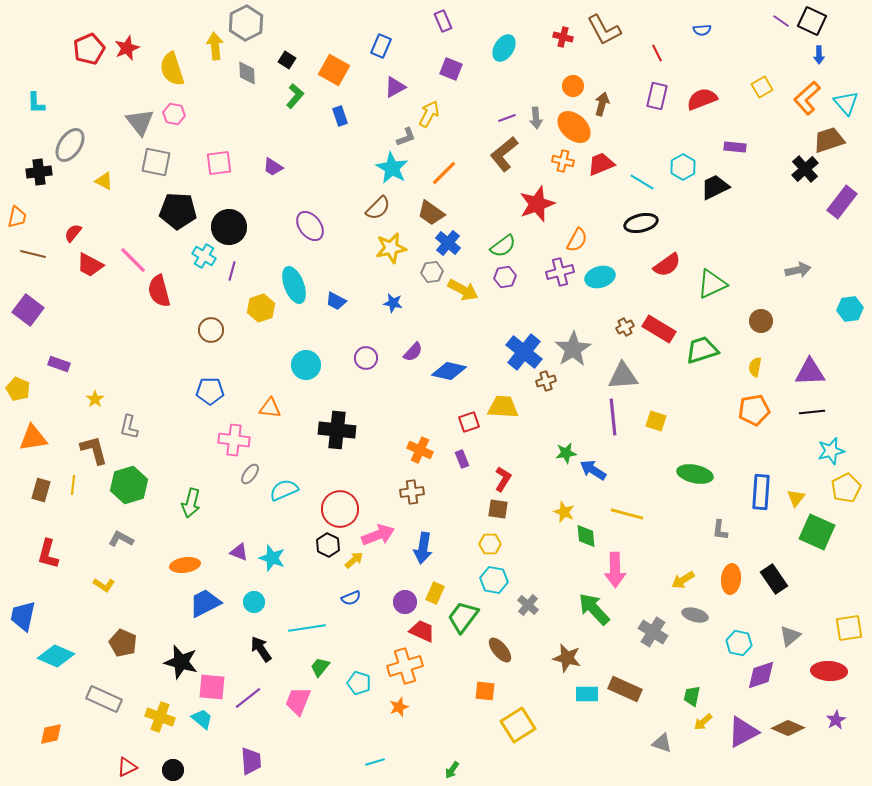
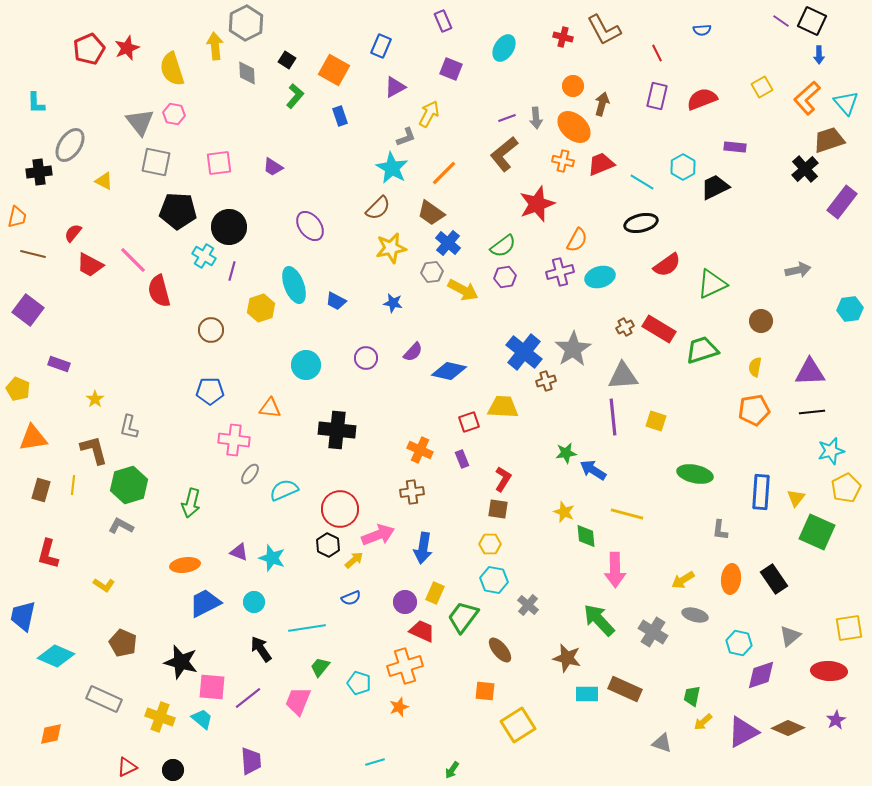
gray L-shape at (121, 539): moved 13 px up
green arrow at (594, 609): moved 5 px right, 11 px down
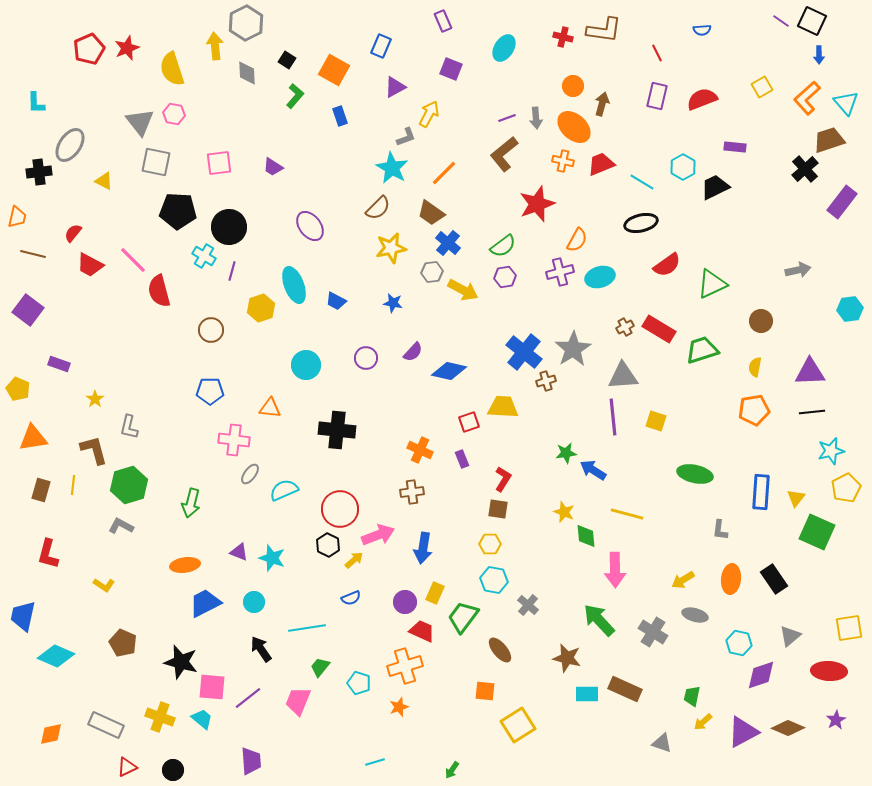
brown L-shape at (604, 30): rotated 54 degrees counterclockwise
gray rectangle at (104, 699): moved 2 px right, 26 px down
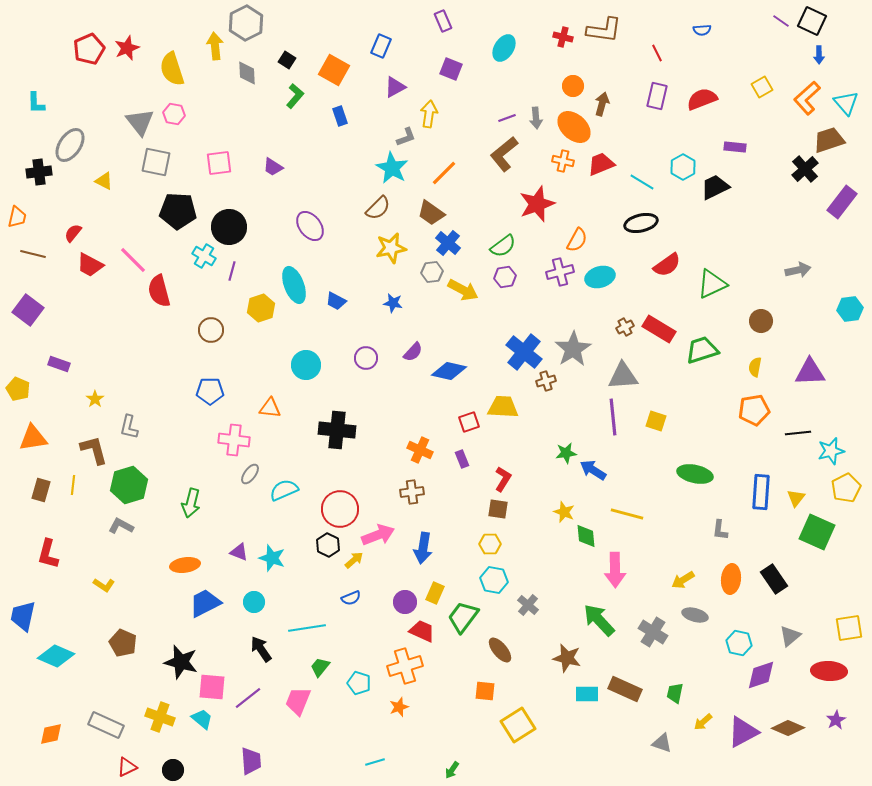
yellow arrow at (429, 114): rotated 20 degrees counterclockwise
black line at (812, 412): moved 14 px left, 21 px down
green trapezoid at (692, 696): moved 17 px left, 3 px up
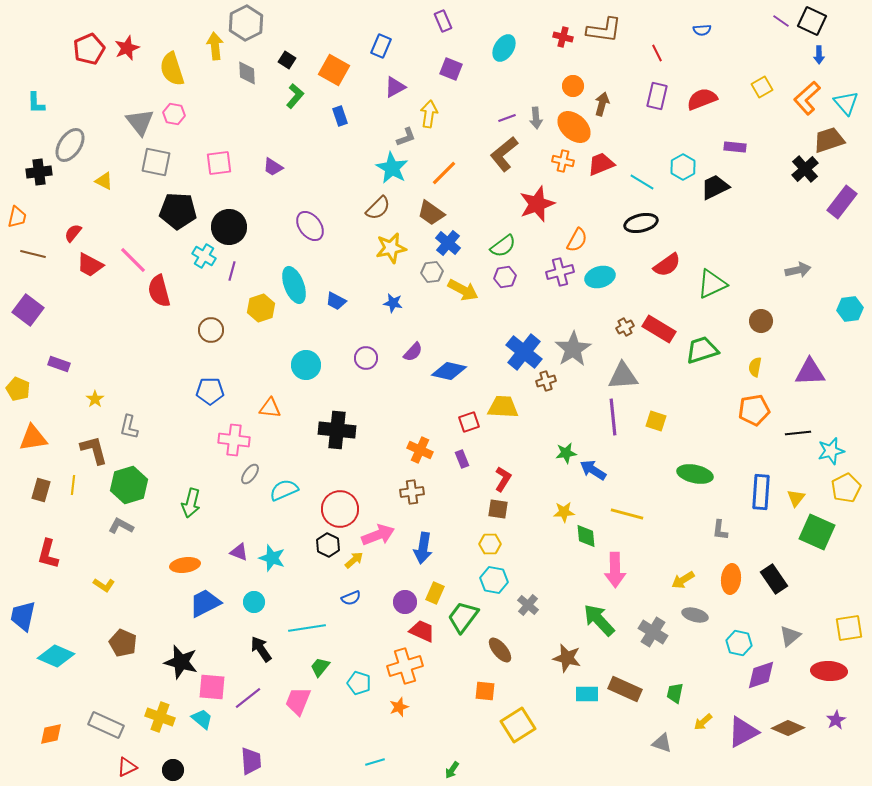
yellow star at (564, 512): rotated 25 degrees counterclockwise
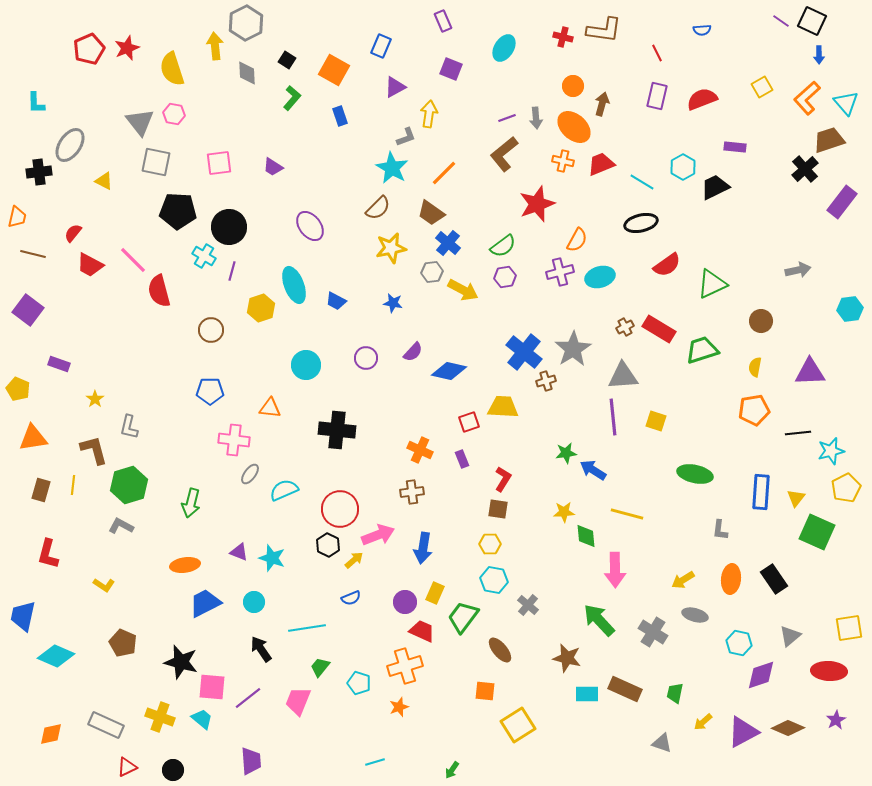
green L-shape at (295, 96): moved 3 px left, 2 px down
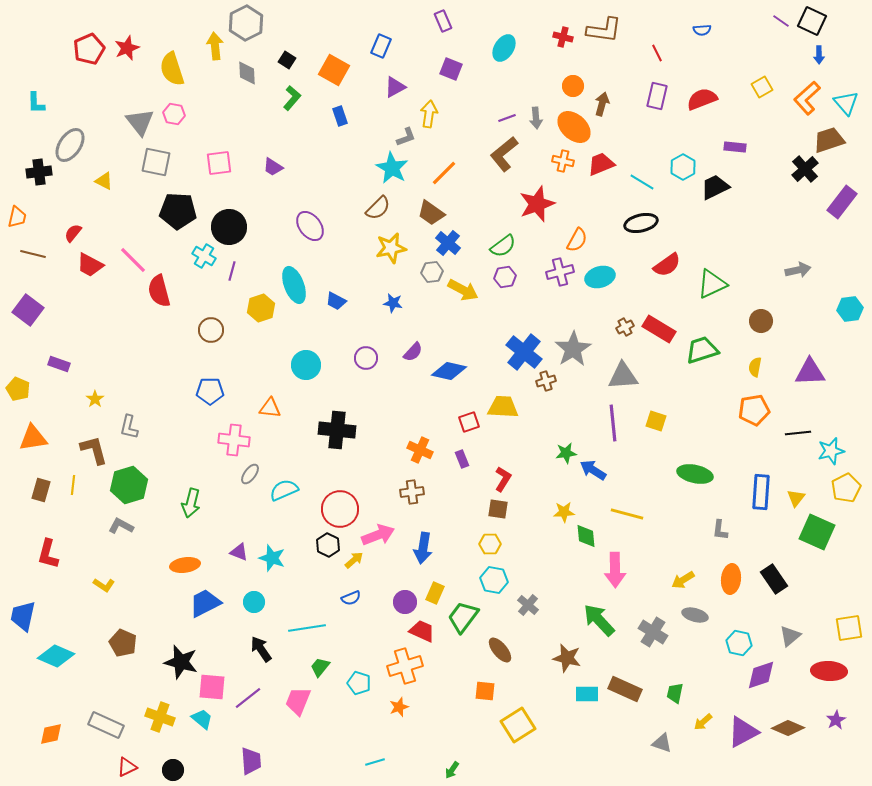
purple line at (613, 417): moved 6 px down
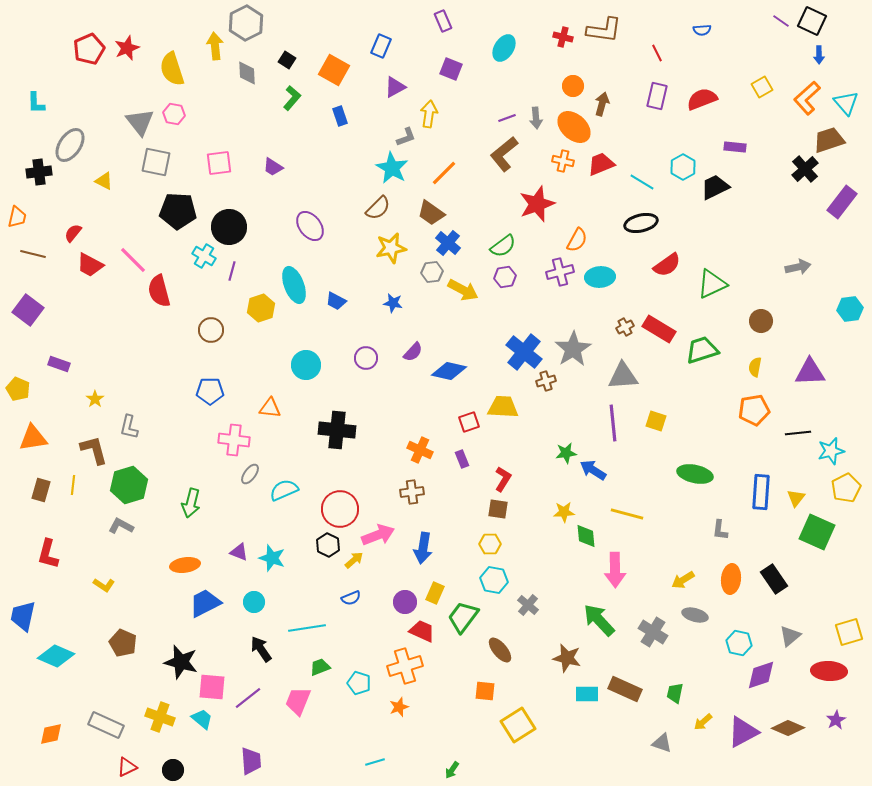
gray arrow at (798, 270): moved 3 px up
cyan ellipse at (600, 277): rotated 12 degrees clockwise
yellow square at (849, 628): moved 4 px down; rotated 8 degrees counterclockwise
green trapezoid at (320, 667): rotated 30 degrees clockwise
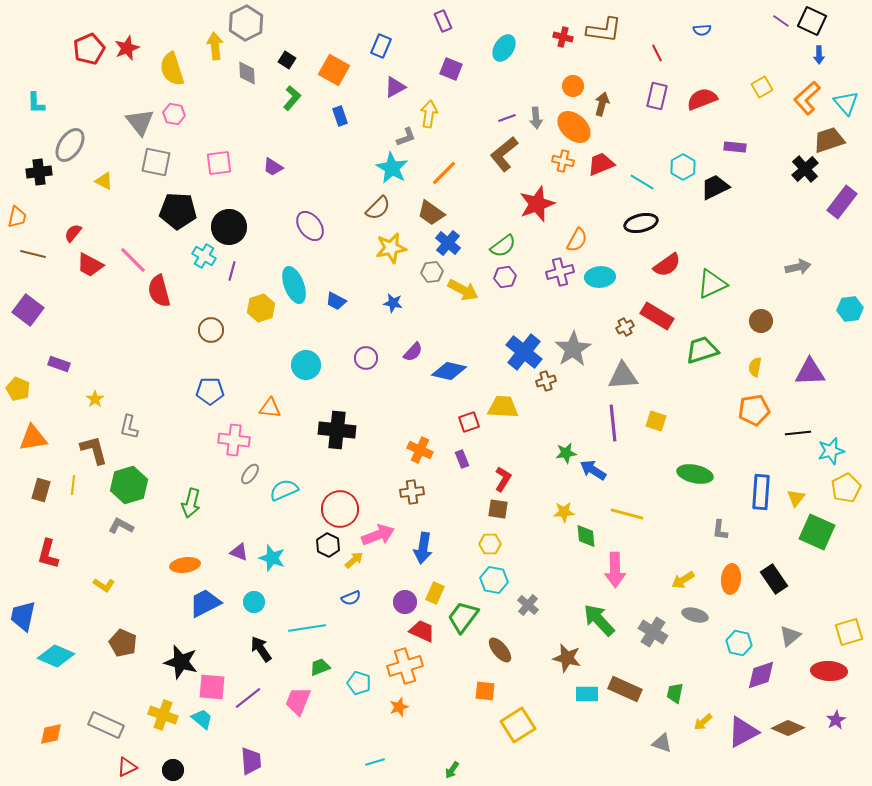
red rectangle at (659, 329): moved 2 px left, 13 px up
yellow cross at (160, 717): moved 3 px right, 2 px up
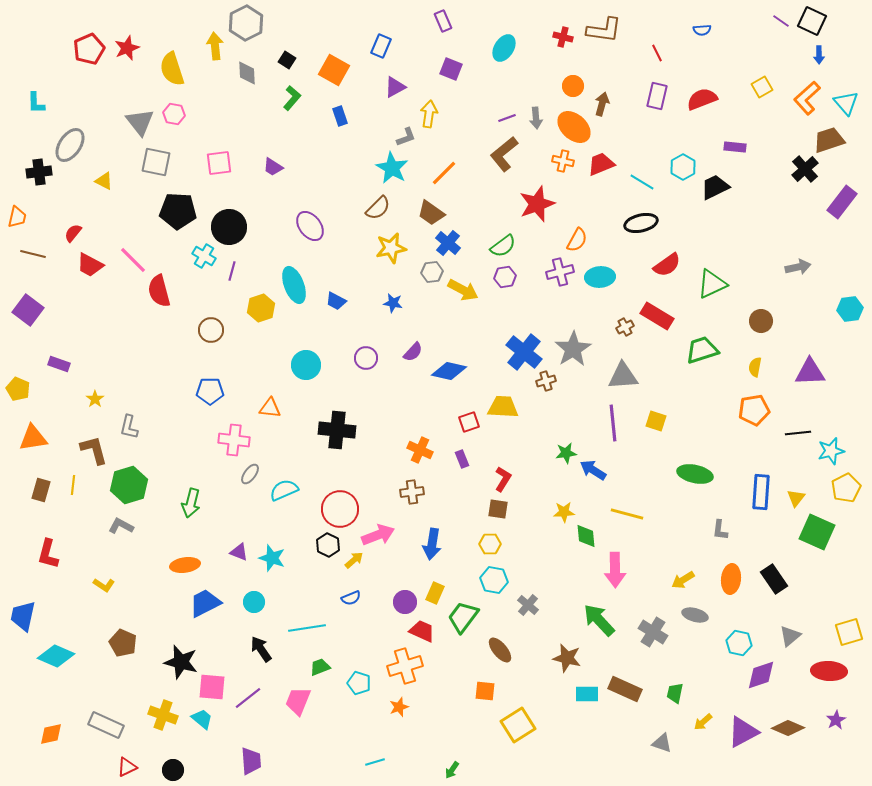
blue arrow at (423, 548): moved 9 px right, 4 px up
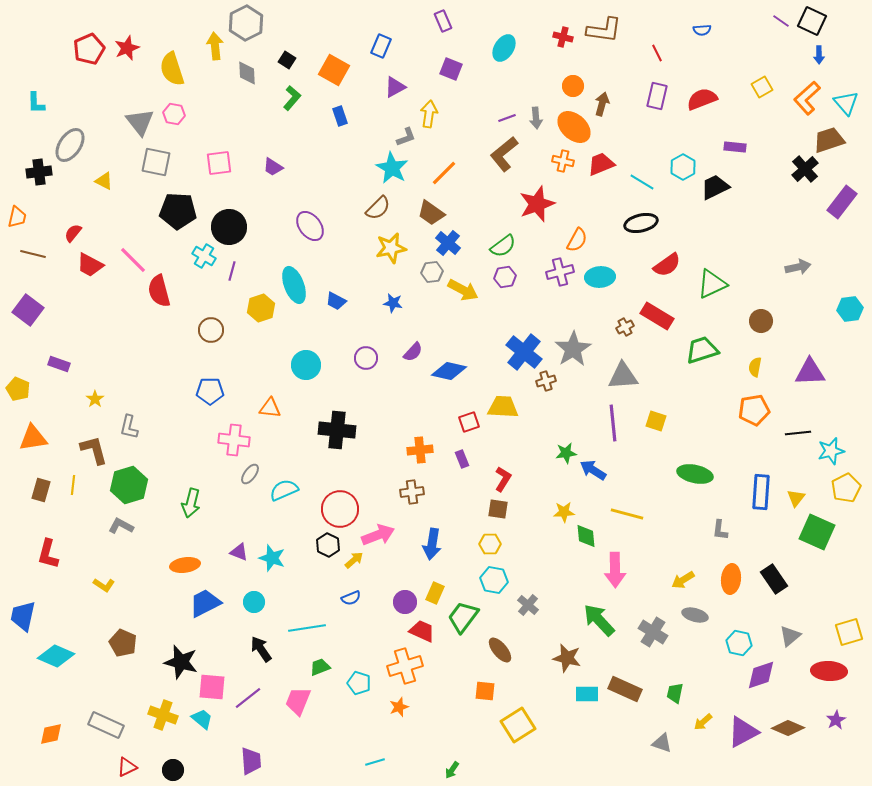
orange cross at (420, 450): rotated 30 degrees counterclockwise
